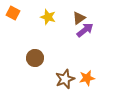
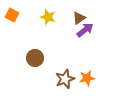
orange square: moved 1 px left, 2 px down
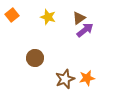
orange square: rotated 24 degrees clockwise
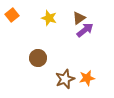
yellow star: moved 1 px right, 1 px down
brown circle: moved 3 px right
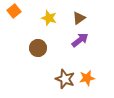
orange square: moved 2 px right, 4 px up
purple arrow: moved 5 px left, 10 px down
brown circle: moved 10 px up
brown star: rotated 30 degrees counterclockwise
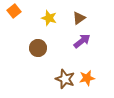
purple arrow: moved 2 px right, 1 px down
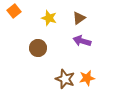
purple arrow: rotated 126 degrees counterclockwise
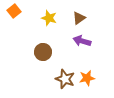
brown circle: moved 5 px right, 4 px down
